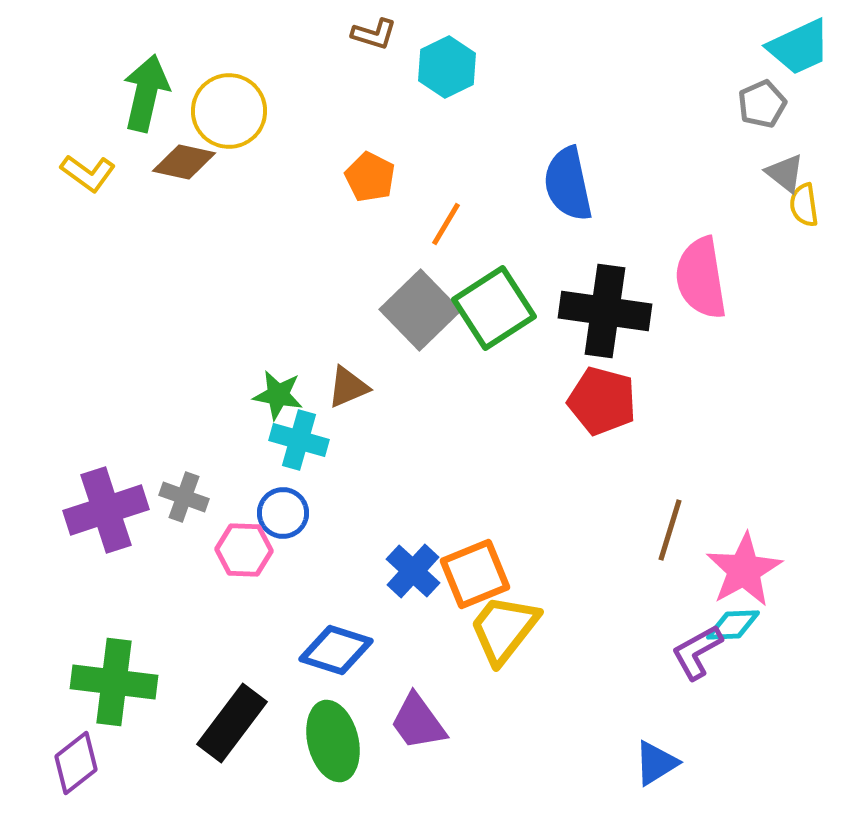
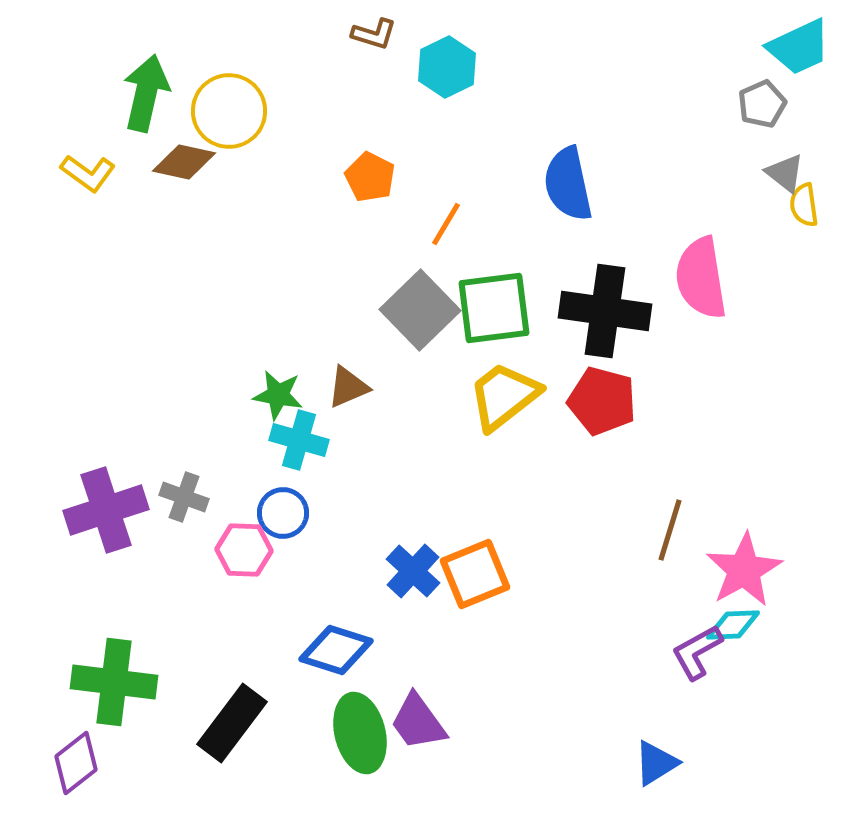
green square: rotated 26 degrees clockwise
yellow trapezoid: moved 233 px up; rotated 14 degrees clockwise
green ellipse: moved 27 px right, 8 px up
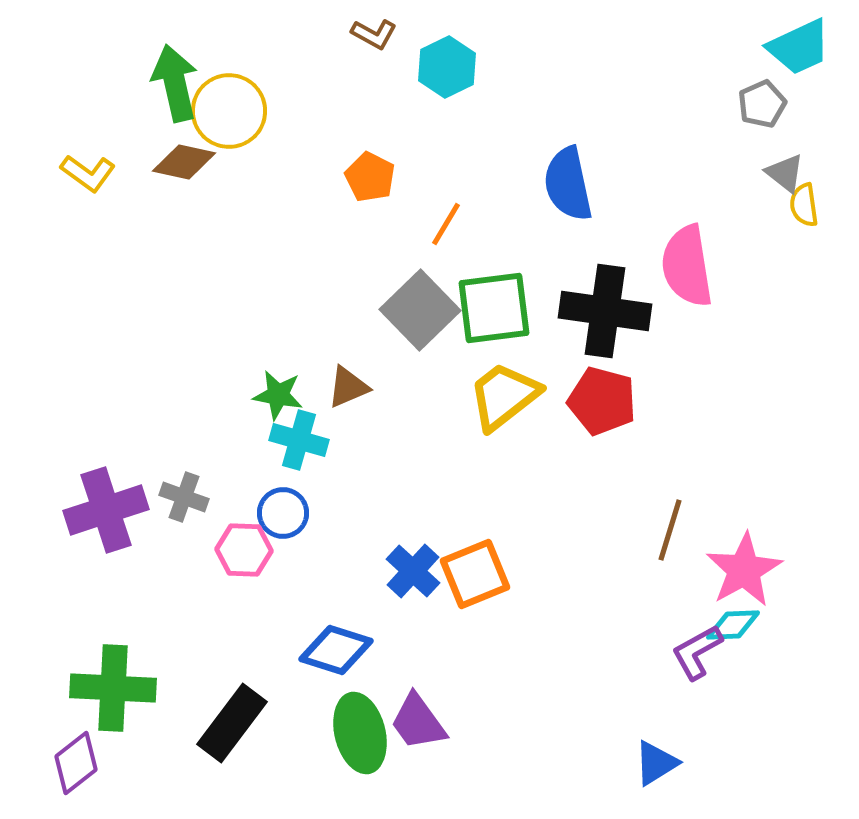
brown L-shape: rotated 12 degrees clockwise
green arrow: moved 29 px right, 10 px up; rotated 26 degrees counterclockwise
pink semicircle: moved 14 px left, 12 px up
green cross: moved 1 px left, 6 px down; rotated 4 degrees counterclockwise
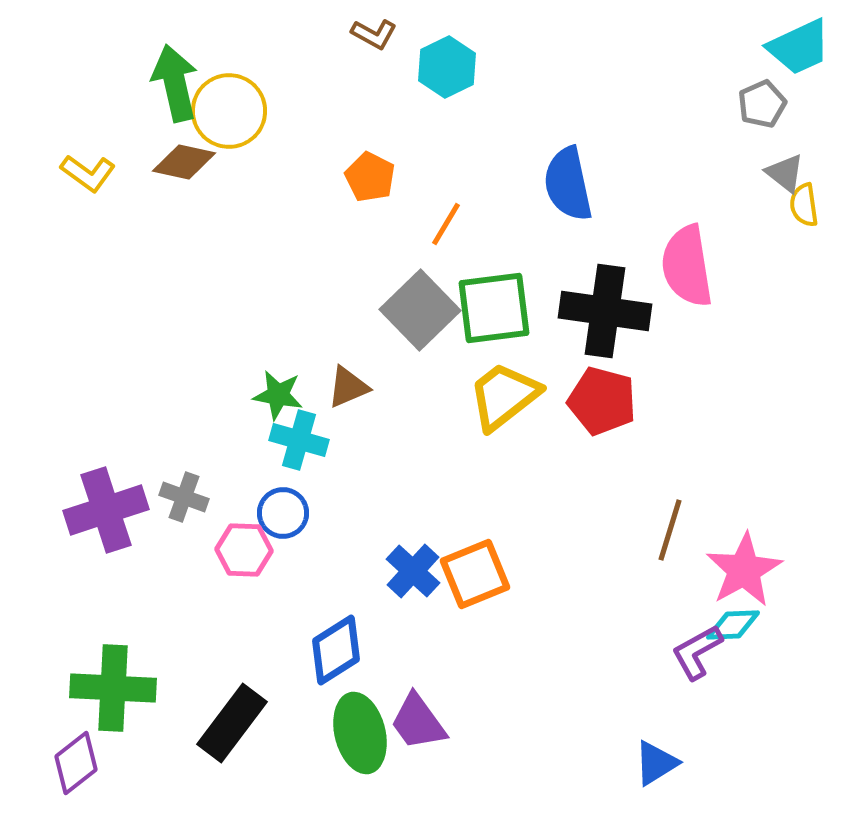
blue diamond: rotated 50 degrees counterclockwise
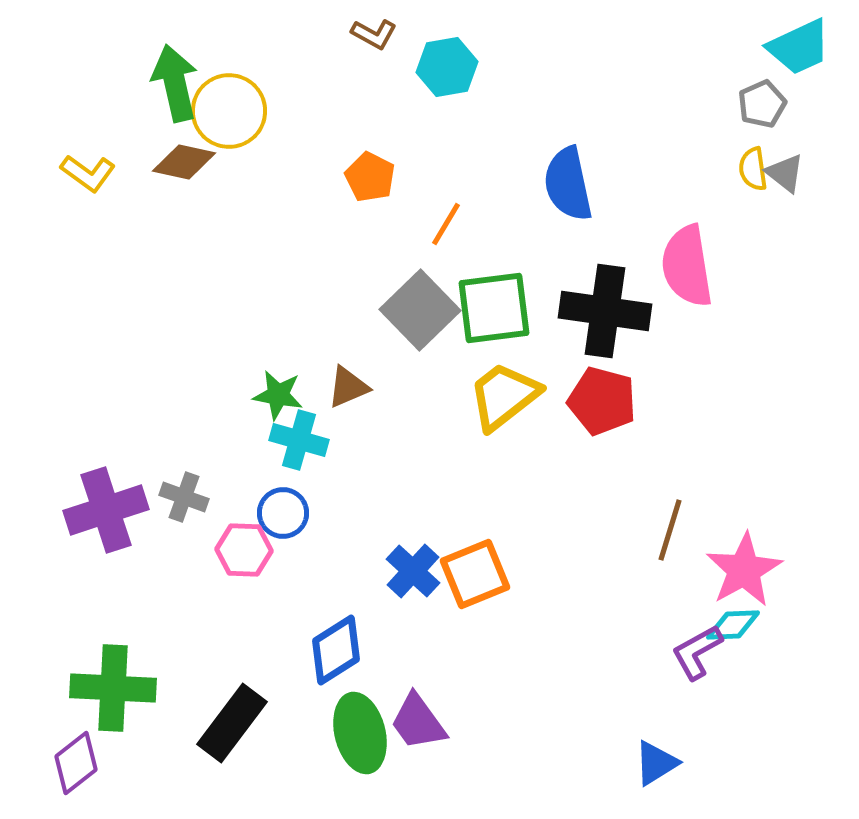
cyan hexagon: rotated 16 degrees clockwise
yellow semicircle: moved 51 px left, 36 px up
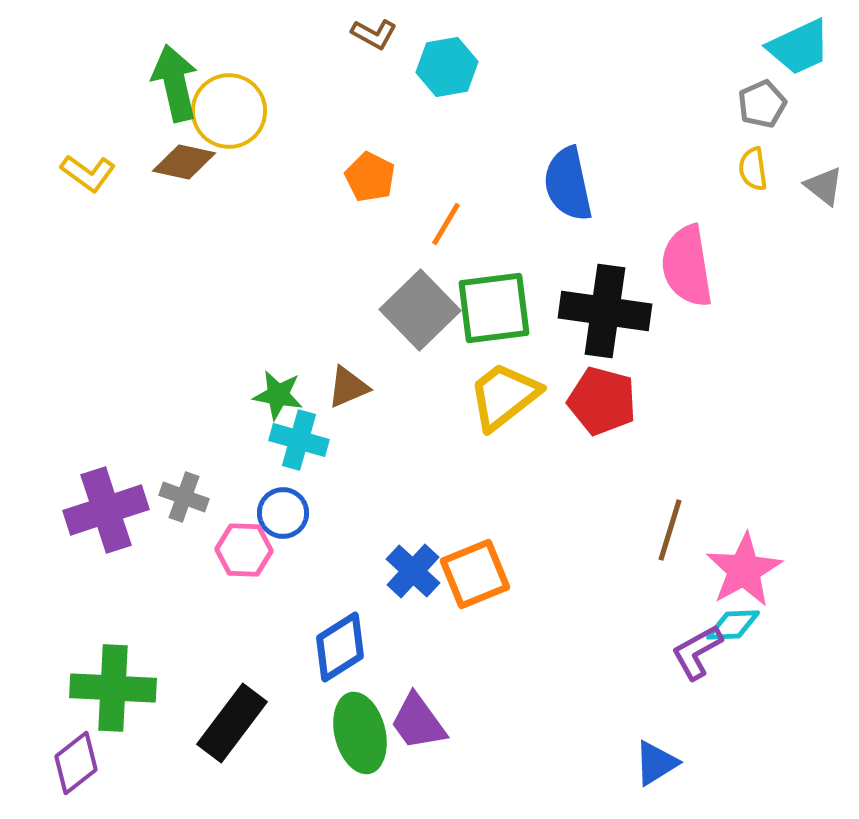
gray triangle: moved 39 px right, 13 px down
blue diamond: moved 4 px right, 3 px up
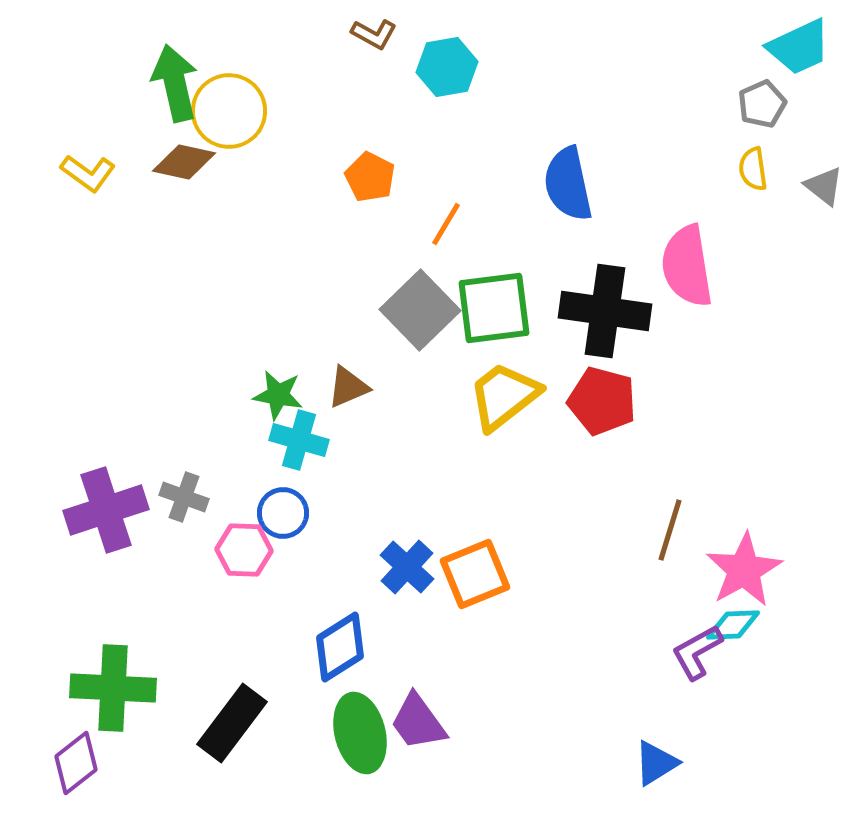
blue cross: moved 6 px left, 4 px up
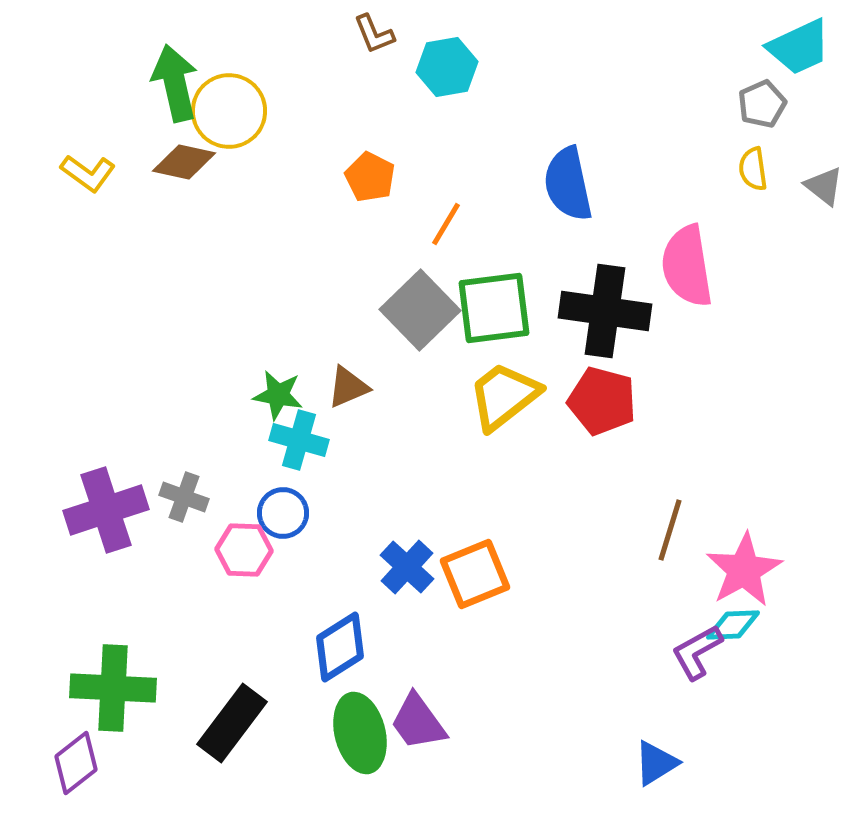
brown L-shape: rotated 39 degrees clockwise
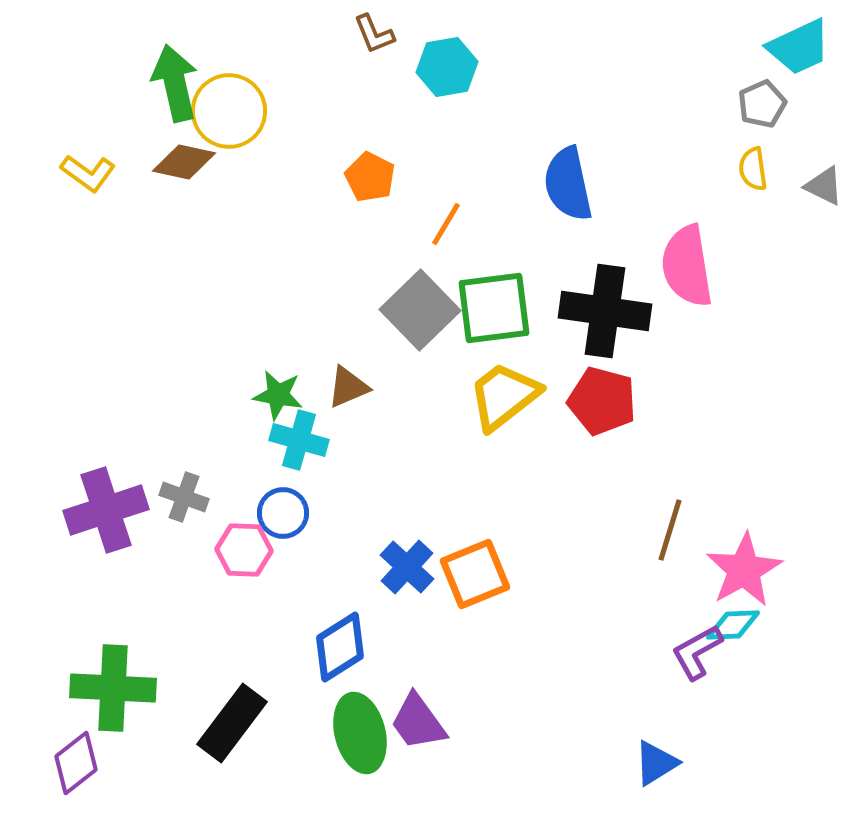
gray triangle: rotated 12 degrees counterclockwise
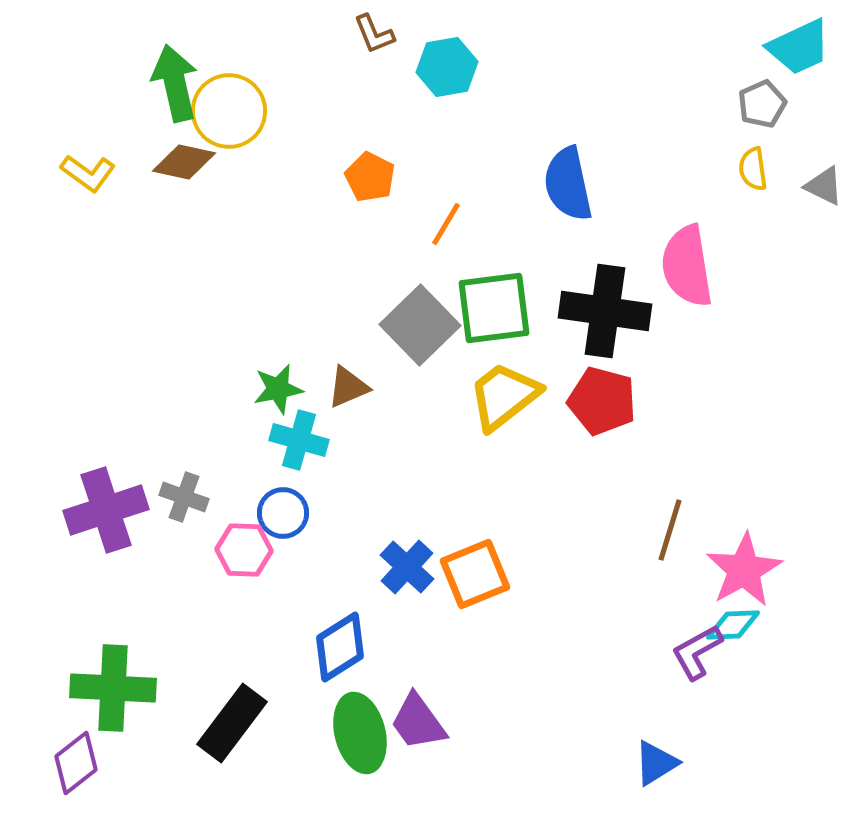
gray square: moved 15 px down
green star: moved 6 px up; rotated 21 degrees counterclockwise
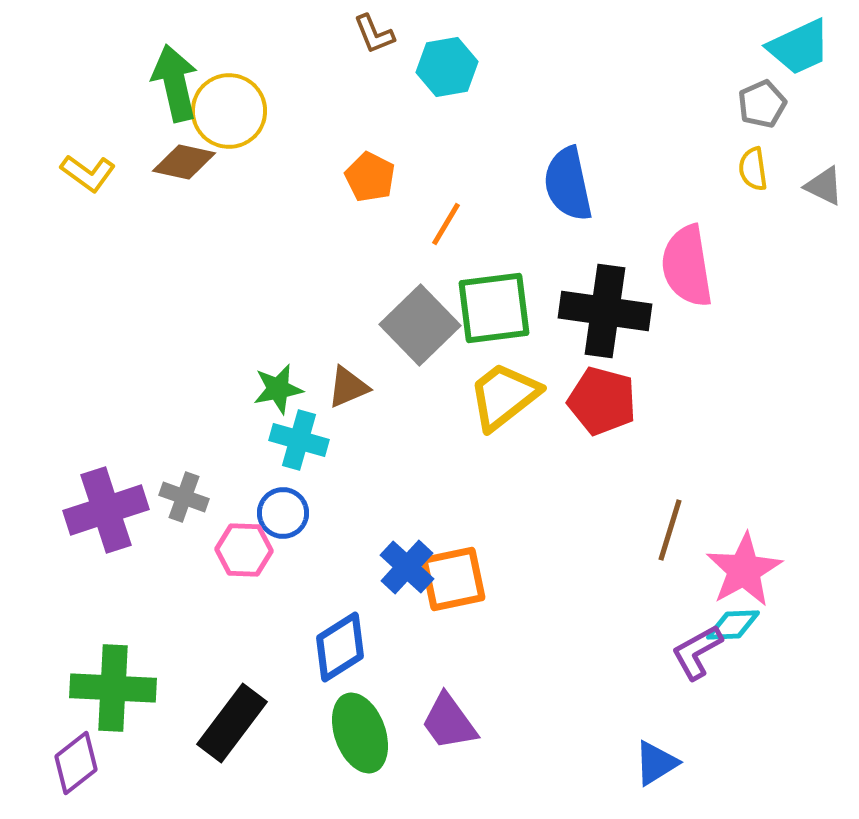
orange square: moved 22 px left, 5 px down; rotated 10 degrees clockwise
purple trapezoid: moved 31 px right
green ellipse: rotated 6 degrees counterclockwise
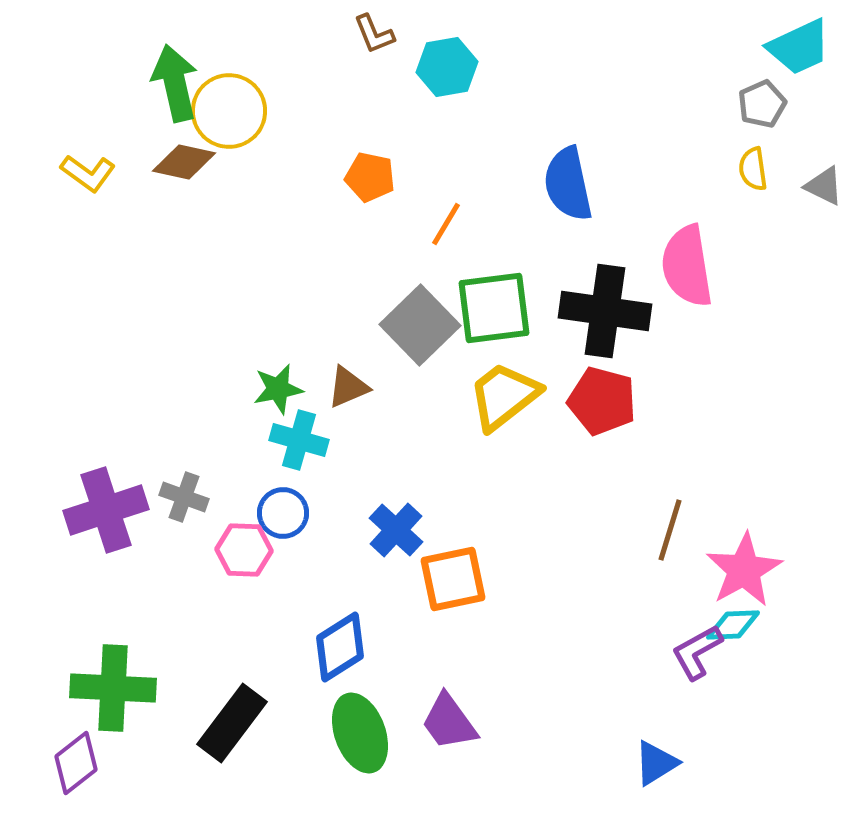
orange pentagon: rotated 15 degrees counterclockwise
blue cross: moved 11 px left, 37 px up
